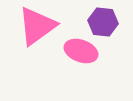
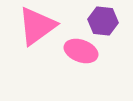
purple hexagon: moved 1 px up
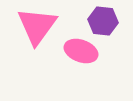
pink triangle: rotated 18 degrees counterclockwise
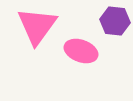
purple hexagon: moved 12 px right
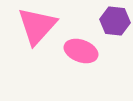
pink triangle: rotated 6 degrees clockwise
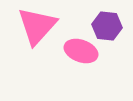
purple hexagon: moved 8 px left, 5 px down
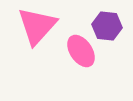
pink ellipse: rotated 36 degrees clockwise
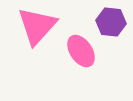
purple hexagon: moved 4 px right, 4 px up
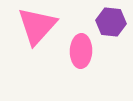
pink ellipse: rotated 36 degrees clockwise
